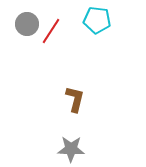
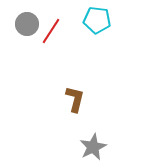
gray star: moved 22 px right, 2 px up; rotated 28 degrees counterclockwise
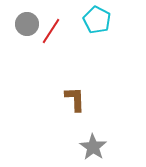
cyan pentagon: rotated 20 degrees clockwise
brown L-shape: rotated 16 degrees counterclockwise
gray star: rotated 12 degrees counterclockwise
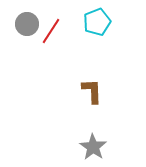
cyan pentagon: moved 2 px down; rotated 24 degrees clockwise
brown L-shape: moved 17 px right, 8 px up
